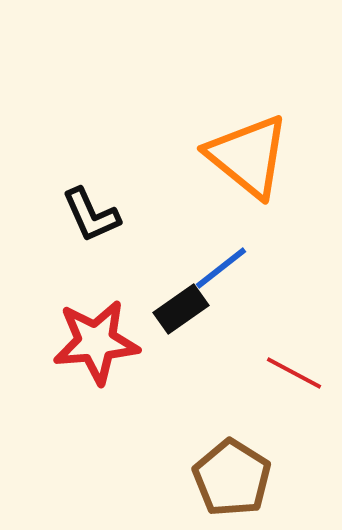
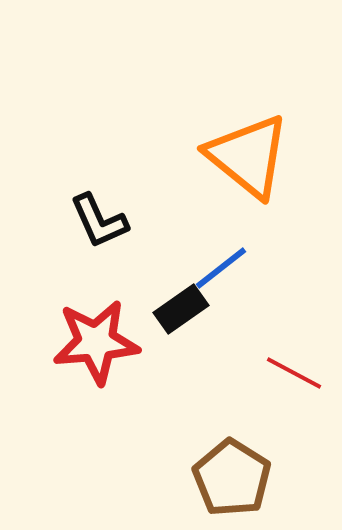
black L-shape: moved 8 px right, 6 px down
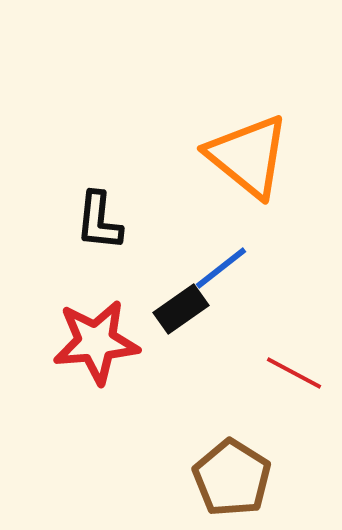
black L-shape: rotated 30 degrees clockwise
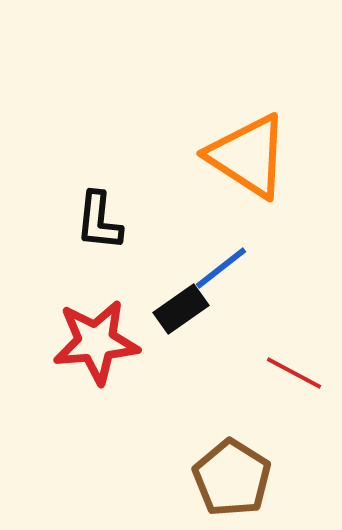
orange triangle: rotated 6 degrees counterclockwise
